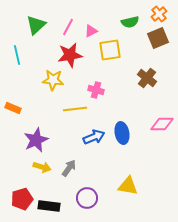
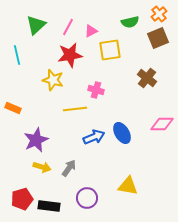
yellow star: rotated 10 degrees clockwise
blue ellipse: rotated 20 degrees counterclockwise
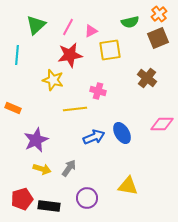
cyan line: rotated 18 degrees clockwise
pink cross: moved 2 px right, 1 px down
yellow arrow: moved 2 px down
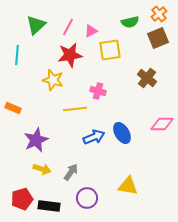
gray arrow: moved 2 px right, 4 px down
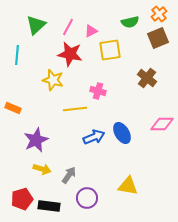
red star: moved 1 px up; rotated 20 degrees clockwise
gray arrow: moved 2 px left, 3 px down
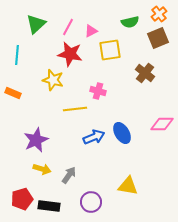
green triangle: moved 1 px up
brown cross: moved 2 px left, 5 px up
orange rectangle: moved 15 px up
purple circle: moved 4 px right, 4 px down
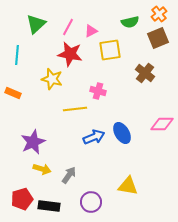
yellow star: moved 1 px left, 1 px up
purple star: moved 3 px left, 2 px down
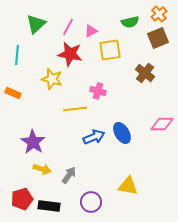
purple star: rotated 15 degrees counterclockwise
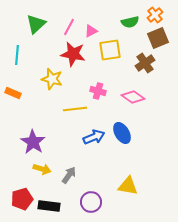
orange cross: moved 4 px left, 1 px down
pink line: moved 1 px right
red star: moved 3 px right
brown cross: moved 10 px up; rotated 18 degrees clockwise
pink diamond: moved 29 px left, 27 px up; rotated 35 degrees clockwise
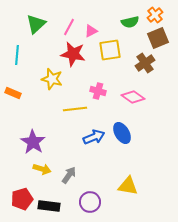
purple circle: moved 1 px left
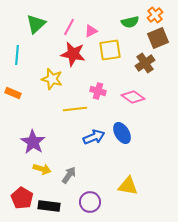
red pentagon: moved 1 px up; rotated 25 degrees counterclockwise
